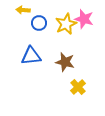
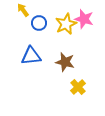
yellow arrow: rotated 48 degrees clockwise
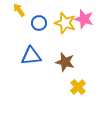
yellow arrow: moved 4 px left
yellow star: moved 1 px left, 1 px up; rotated 30 degrees counterclockwise
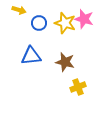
yellow arrow: rotated 144 degrees clockwise
yellow cross: rotated 21 degrees clockwise
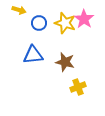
pink star: rotated 18 degrees clockwise
blue triangle: moved 2 px right, 1 px up
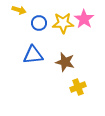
yellow star: moved 2 px left; rotated 20 degrees counterclockwise
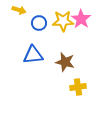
pink star: moved 3 px left
yellow star: moved 2 px up
yellow cross: rotated 14 degrees clockwise
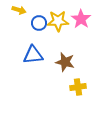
yellow star: moved 5 px left
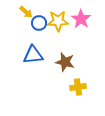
yellow arrow: moved 7 px right, 2 px down; rotated 24 degrees clockwise
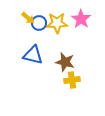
yellow arrow: moved 2 px right, 6 px down
yellow star: moved 1 px left, 2 px down
blue triangle: rotated 20 degrees clockwise
yellow cross: moved 6 px left, 7 px up
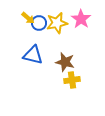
yellow star: rotated 10 degrees counterclockwise
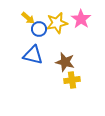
blue circle: moved 6 px down
